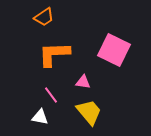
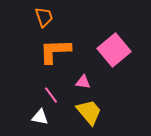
orange trapezoid: rotated 75 degrees counterclockwise
pink square: rotated 24 degrees clockwise
orange L-shape: moved 1 px right, 3 px up
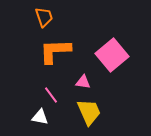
pink square: moved 2 px left, 5 px down
yellow trapezoid: rotated 16 degrees clockwise
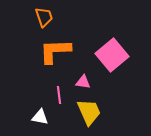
pink line: moved 8 px right; rotated 30 degrees clockwise
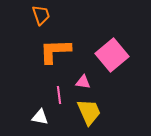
orange trapezoid: moved 3 px left, 2 px up
